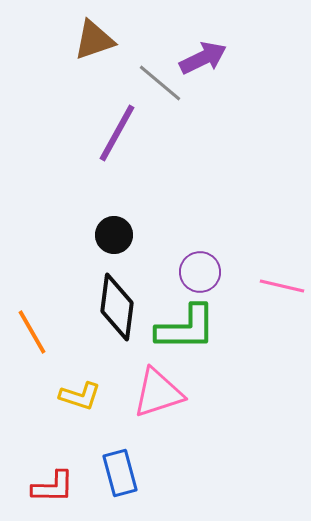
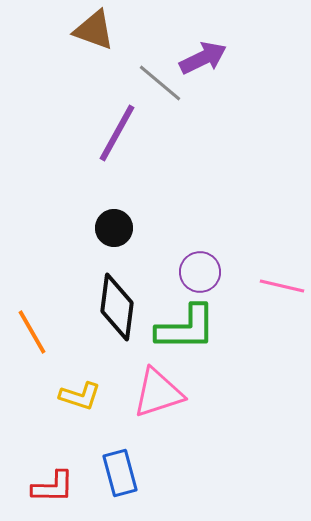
brown triangle: moved 10 px up; rotated 39 degrees clockwise
black circle: moved 7 px up
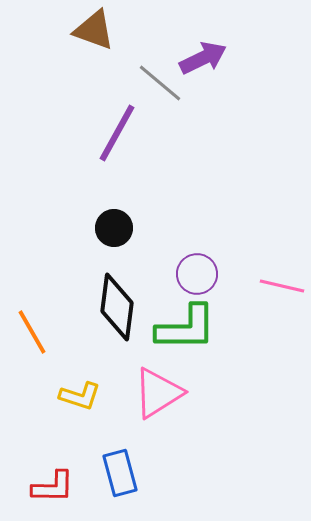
purple circle: moved 3 px left, 2 px down
pink triangle: rotated 14 degrees counterclockwise
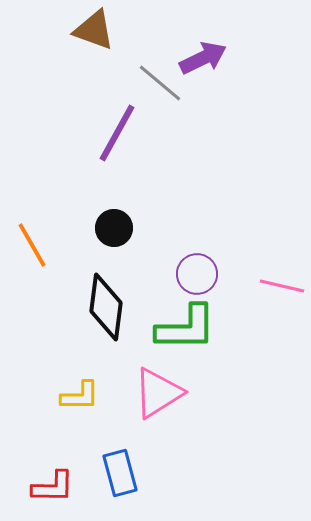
black diamond: moved 11 px left
orange line: moved 87 px up
yellow L-shape: rotated 18 degrees counterclockwise
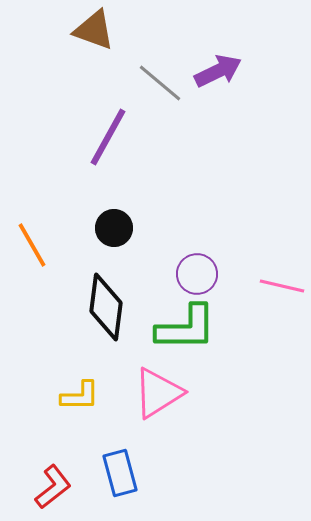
purple arrow: moved 15 px right, 13 px down
purple line: moved 9 px left, 4 px down
red L-shape: rotated 39 degrees counterclockwise
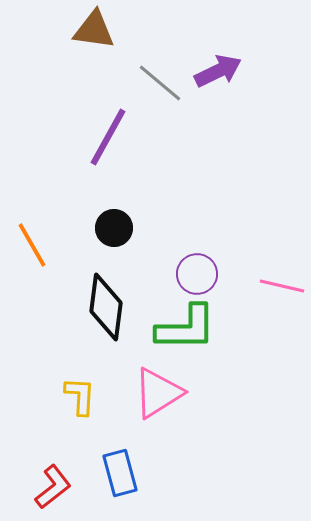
brown triangle: rotated 12 degrees counterclockwise
yellow L-shape: rotated 87 degrees counterclockwise
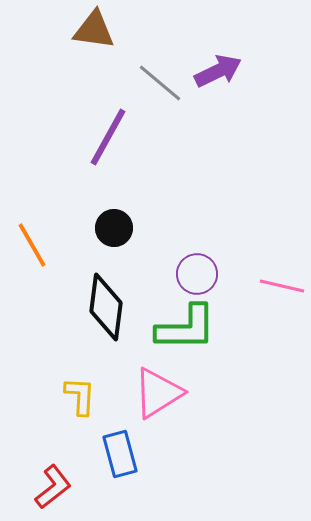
blue rectangle: moved 19 px up
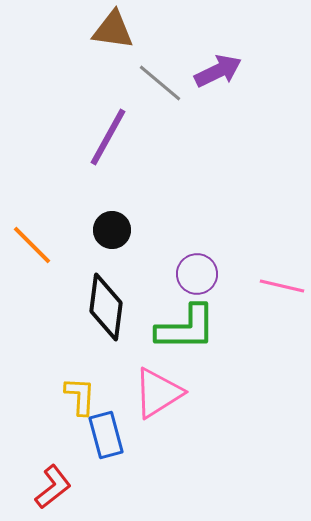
brown triangle: moved 19 px right
black circle: moved 2 px left, 2 px down
orange line: rotated 15 degrees counterclockwise
blue rectangle: moved 14 px left, 19 px up
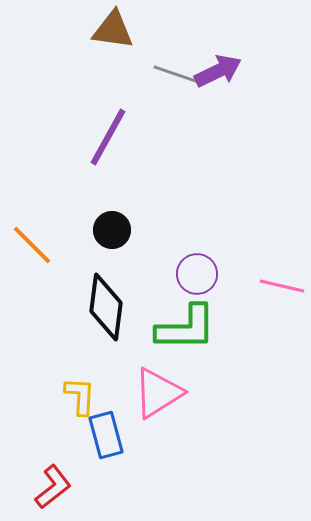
gray line: moved 18 px right, 8 px up; rotated 21 degrees counterclockwise
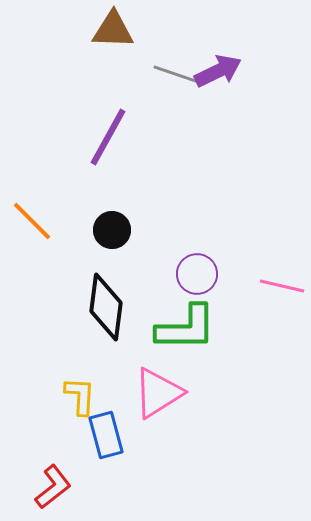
brown triangle: rotated 6 degrees counterclockwise
orange line: moved 24 px up
